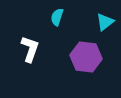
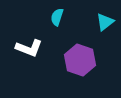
white L-shape: moved 1 px left, 1 px up; rotated 92 degrees clockwise
purple hexagon: moved 6 px left, 3 px down; rotated 12 degrees clockwise
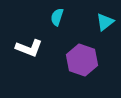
purple hexagon: moved 2 px right
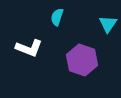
cyan triangle: moved 3 px right, 2 px down; rotated 18 degrees counterclockwise
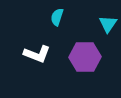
white L-shape: moved 8 px right, 6 px down
purple hexagon: moved 3 px right, 3 px up; rotated 20 degrees counterclockwise
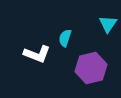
cyan semicircle: moved 8 px right, 21 px down
purple hexagon: moved 6 px right, 11 px down; rotated 12 degrees counterclockwise
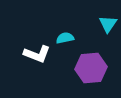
cyan semicircle: rotated 60 degrees clockwise
purple hexagon: rotated 8 degrees clockwise
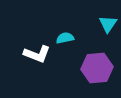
purple hexagon: moved 6 px right
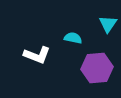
cyan semicircle: moved 8 px right; rotated 24 degrees clockwise
white L-shape: moved 1 px down
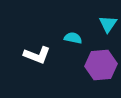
purple hexagon: moved 4 px right, 3 px up
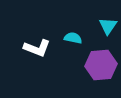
cyan triangle: moved 2 px down
white L-shape: moved 7 px up
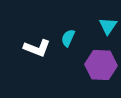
cyan semicircle: moved 5 px left; rotated 78 degrees counterclockwise
purple hexagon: rotated 8 degrees clockwise
